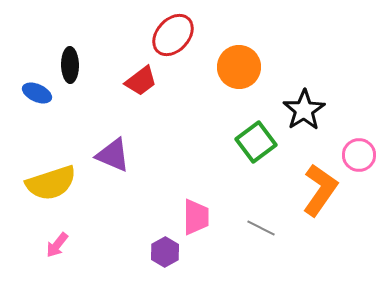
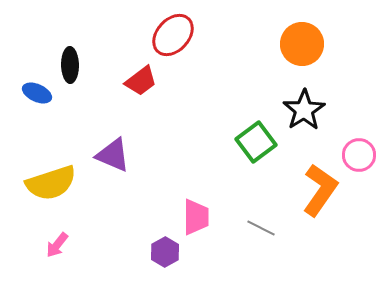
orange circle: moved 63 px right, 23 px up
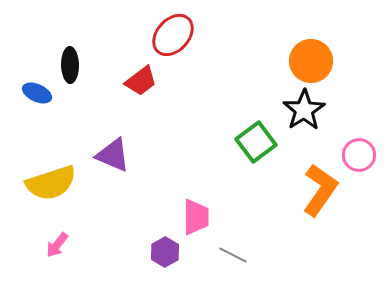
orange circle: moved 9 px right, 17 px down
gray line: moved 28 px left, 27 px down
